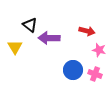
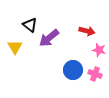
purple arrow: rotated 40 degrees counterclockwise
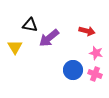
black triangle: rotated 28 degrees counterclockwise
pink star: moved 3 px left, 3 px down
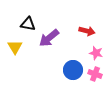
black triangle: moved 2 px left, 1 px up
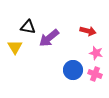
black triangle: moved 3 px down
red arrow: moved 1 px right
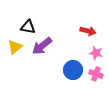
purple arrow: moved 7 px left, 8 px down
yellow triangle: rotated 21 degrees clockwise
pink cross: moved 1 px right
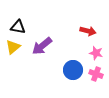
black triangle: moved 10 px left
yellow triangle: moved 2 px left
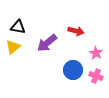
red arrow: moved 12 px left
purple arrow: moved 5 px right, 3 px up
pink star: rotated 16 degrees clockwise
pink cross: moved 2 px down
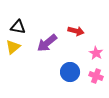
blue circle: moved 3 px left, 2 px down
